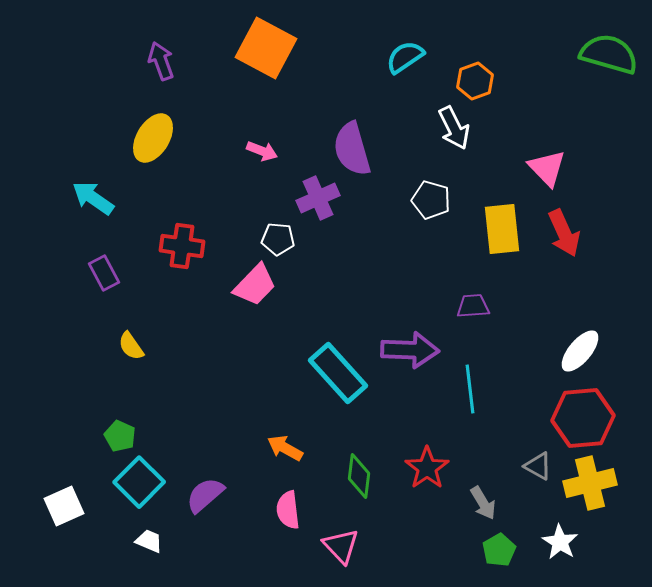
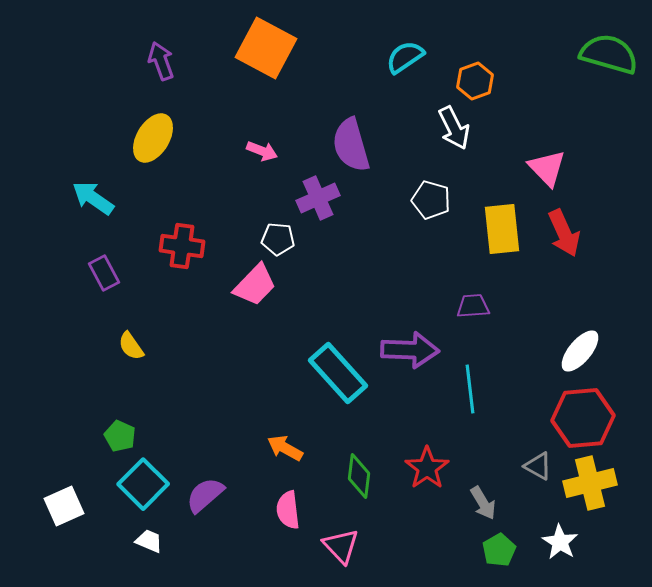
purple semicircle at (352, 149): moved 1 px left, 4 px up
cyan square at (139, 482): moved 4 px right, 2 px down
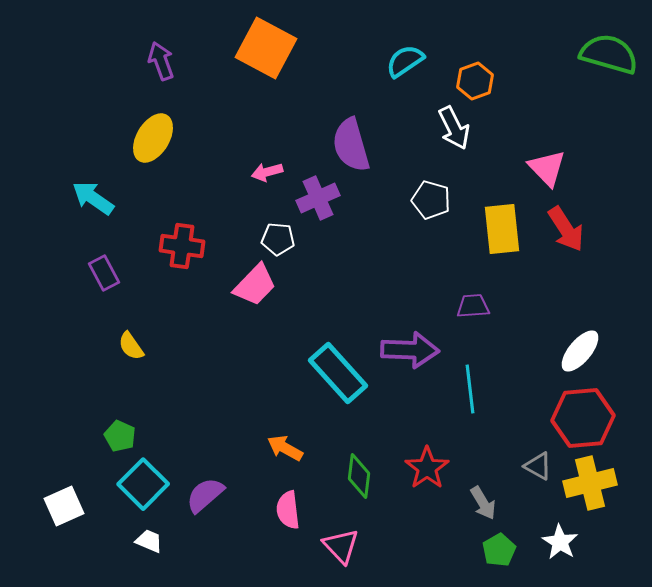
cyan semicircle at (405, 57): moved 4 px down
pink arrow at (262, 151): moved 5 px right, 21 px down; rotated 144 degrees clockwise
red arrow at (564, 233): moved 2 px right, 4 px up; rotated 9 degrees counterclockwise
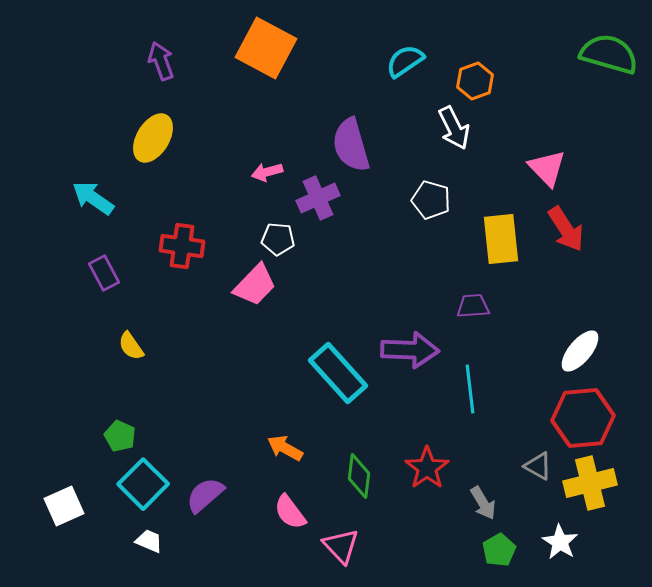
yellow rectangle at (502, 229): moved 1 px left, 10 px down
pink semicircle at (288, 510): moved 2 px right, 2 px down; rotated 30 degrees counterclockwise
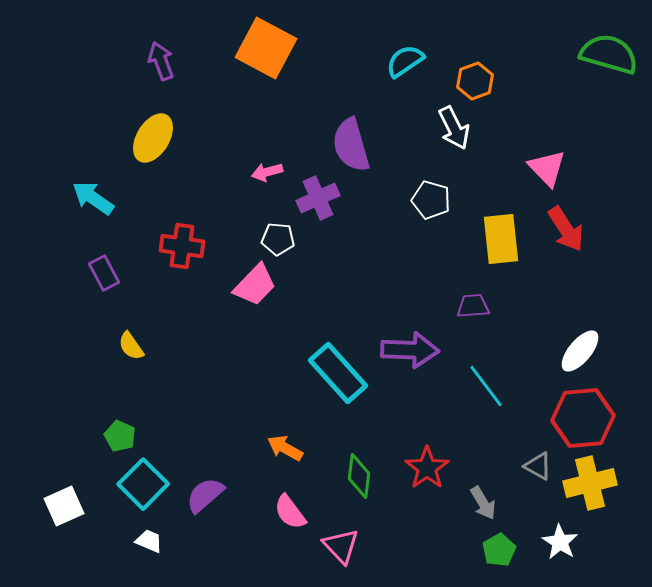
cyan line at (470, 389): moved 16 px right, 3 px up; rotated 30 degrees counterclockwise
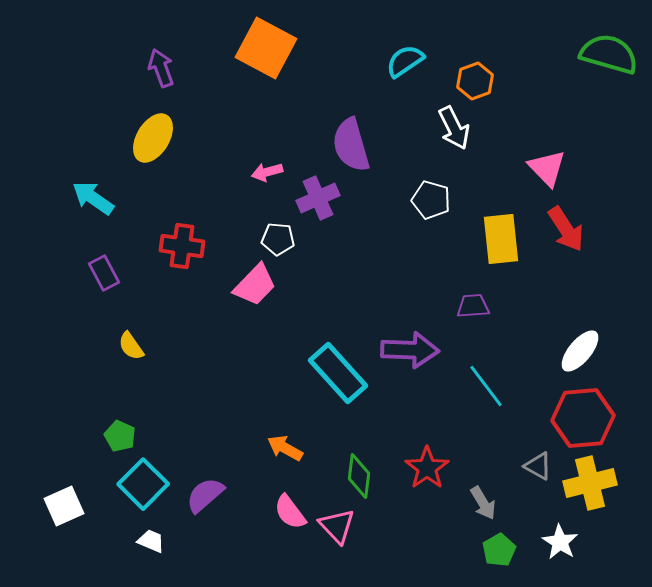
purple arrow at (161, 61): moved 7 px down
white trapezoid at (149, 541): moved 2 px right
pink triangle at (341, 546): moved 4 px left, 20 px up
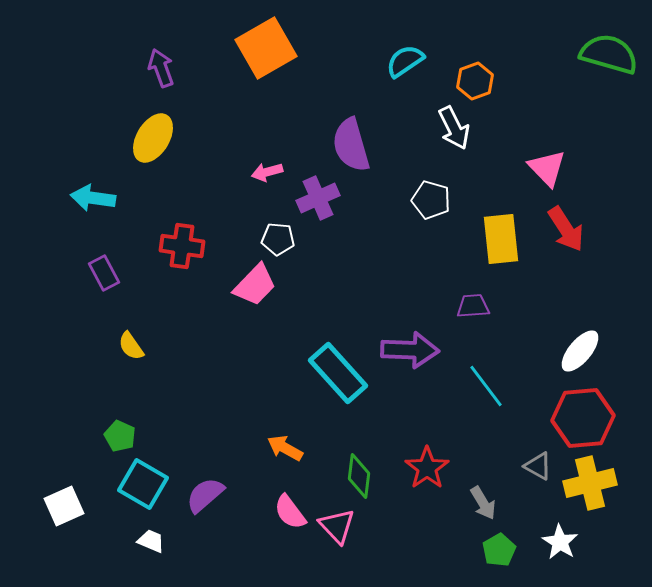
orange square at (266, 48): rotated 32 degrees clockwise
cyan arrow at (93, 198): rotated 27 degrees counterclockwise
cyan square at (143, 484): rotated 15 degrees counterclockwise
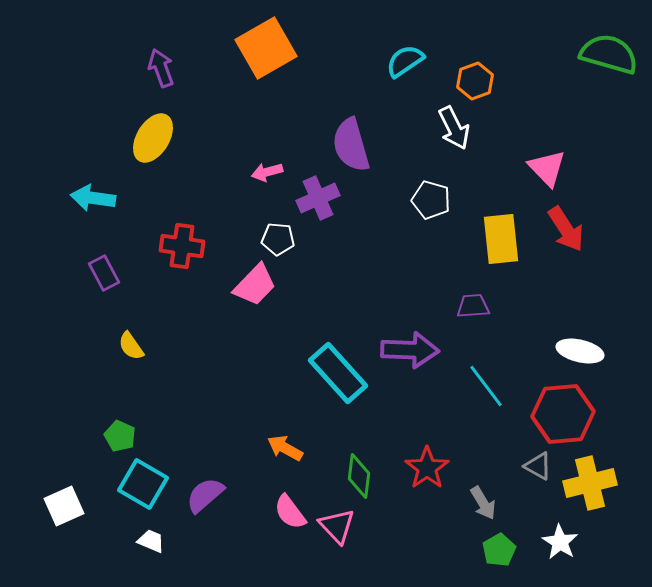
white ellipse at (580, 351): rotated 63 degrees clockwise
red hexagon at (583, 418): moved 20 px left, 4 px up
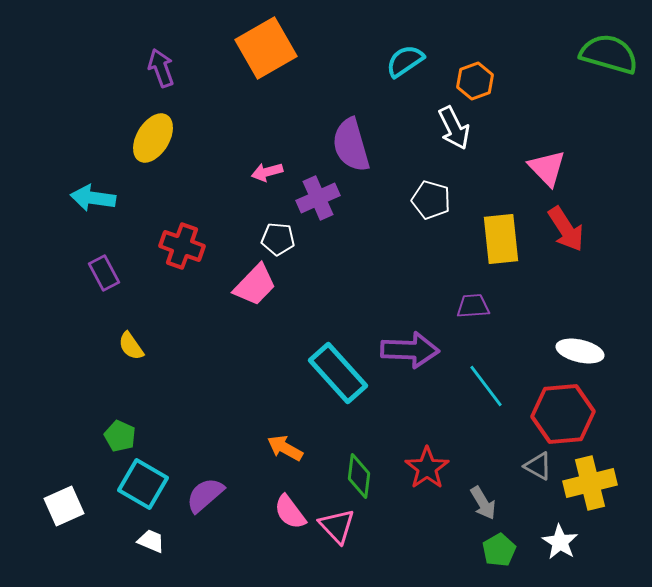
red cross at (182, 246): rotated 12 degrees clockwise
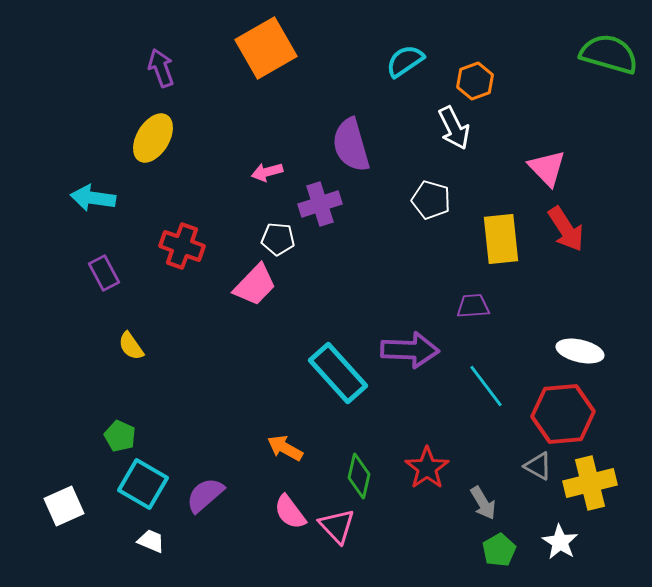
purple cross at (318, 198): moved 2 px right, 6 px down; rotated 6 degrees clockwise
green diamond at (359, 476): rotated 6 degrees clockwise
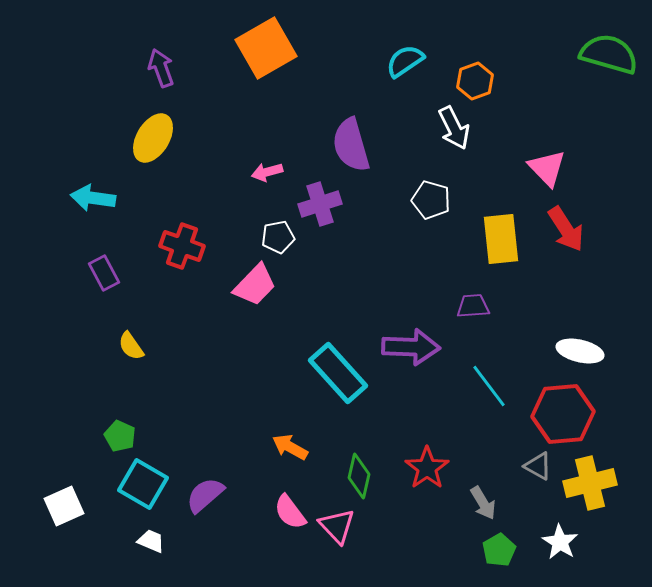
white pentagon at (278, 239): moved 2 px up; rotated 16 degrees counterclockwise
purple arrow at (410, 350): moved 1 px right, 3 px up
cyan line at (486, 386): moved 3 px right
orange arrow at (285, 448): moved 5 px right, 1 px up
